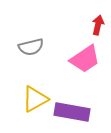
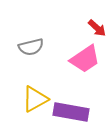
red arrow: moved 1 px left, 3 px down; rotated 120 degrees clockwise
purple rectangle: moved 1 px left
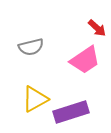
pink trapezoid: moved 1 px down
purple rectangle: rotated 28 degrees counterclockwise
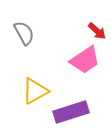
red arrow: moved 3 px down
gray semicircle: moved 7 px left, 14 px up; rotated 105 degrees counterclockwise
yellow triangle: moved 8 px up
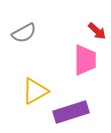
gray semicircle: rotated 90 degrees clockwise
pink trapezoid: rotated 56 degrees counterclockwise
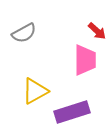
purple rectangle: moved 1 px right
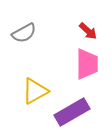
red arrow: moved 9 px left
pink trapezoid: moved 2 px right, 4 px down
purple rectangle: rotated 12 degrees counterclockwise
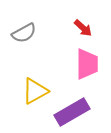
red arrow: moved 5 px left, 3 px up
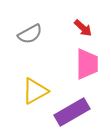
gray semicircle: moved 6 px right, 1 px down
